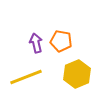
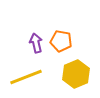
yellow hexagon: moved 1 px left
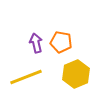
orange pentagon: moved 1 px down
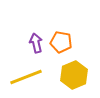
yellow hexagon: moved 2 px left, 1 px down
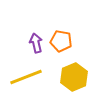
orange pentagon: moved 1 px up
yellow hexagon: moved 2 px down
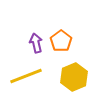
orange pentagon: rotated 25 degrees clockwise
yellow line: moved 1 px up
